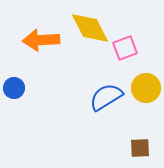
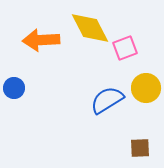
blue semicircle: moved 1 px right, 3 px down
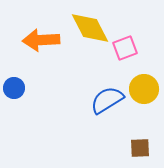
yellow circle: moved 2 px left, 1 px down
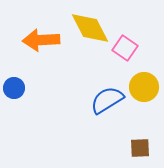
pink square: rotated 35 degrees counterclockwise
yellow circle: moved 2 px up
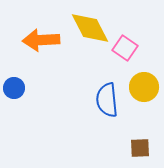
blue semicircle: rotated 64 degrees counterclockwise
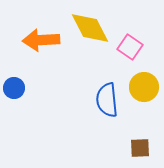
pink square: moved 5 px right, 1 px up
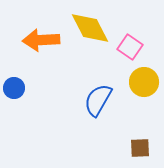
yellow circle: moved 5 px up
blue semicircle: moved 9 px left; rotated 36 degrees clockwise
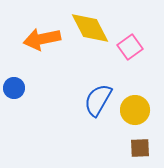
orange arrow: moved 1 px right, 1 px up; rotated 9 degrees counterclockwise
pink square: rotated 20 degrees clockwise
yellow circle: moved 9 px left, 28 px down
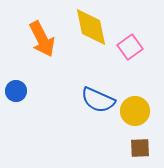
yellow diamond: moved 1 px right, 1 px up; rotated 15 degrees clockwise
orange arrow: rotated 105 degrees counterclockwise
blue circle: moved 2 px right, 3 px down
blue semicircle: rotated 96 degrees counterclockwise
yellow circle: moved 1 px down
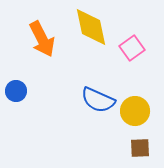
pink square: moved 2 px right, 1 px down
